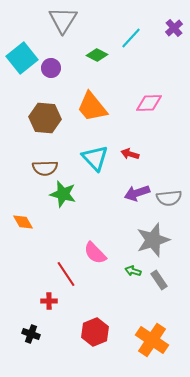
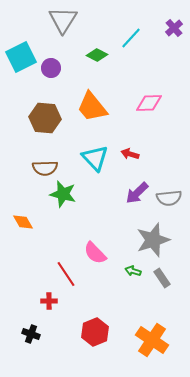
cyan square: moved 1 px left, 1 px up; rotated 12 degrees clockwise
purple arrow: rotated 25 degrees counterclockwise
gray rectangle: moved 3 px right, 2 px up
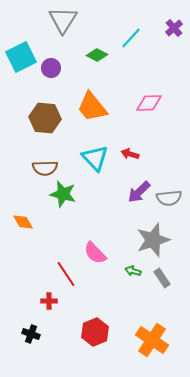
purple arrow: moved 2 px right, 1 px up
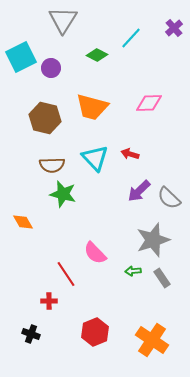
orange trapezoid: rotated 36 degrees counterclockwise
brown hexagon: rotated 8 degrees clockwise
brown semicircle: moved 7 px right, 3 px up
purple arrow: moved 1 px up
gray semicircle: rotated 50 degrees clockwise
green arrow: rotated 21 degrees counterclockwise
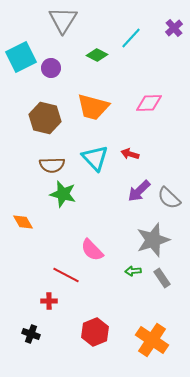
orange trapezoid: moved 1 px right
pink semicircle: moved 3 px left, 3 px up
red line: moved 1 px down; rotated 28 degrees counterclockwise
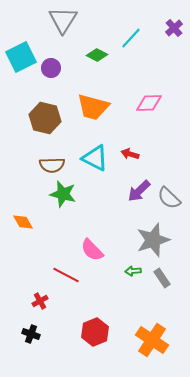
cyan triangle: rotated 20 degrees counterclockwise
red cross: moved 9 px left; rotated 28 degrees counterclockwise
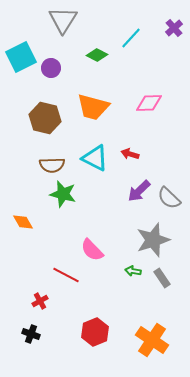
green arrow: rotated 14 degrees clockwise
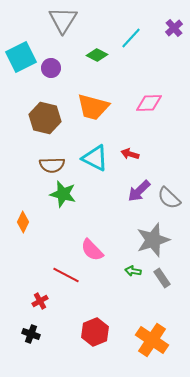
orange diamond: rotated 55 degrees clockwise
